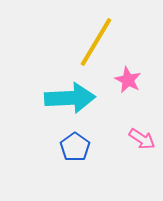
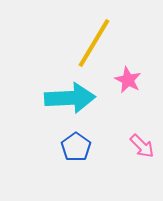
yellow line: moved 2 px left, 1 px down
pink arrow: moved 7 px down; rotated 12 degrees clockwise
blue pentagon: moved 1 px right
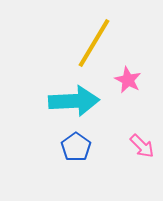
cyan arrow: moved 4 px right, 3 px down
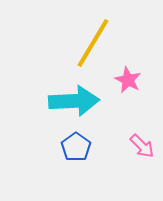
yellow line: moved 1 px left
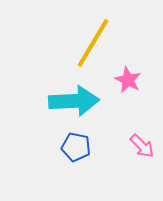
blue pentagon: rotated 24 degrees counterclockwise
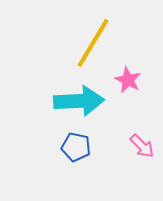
cyan arrow: moved 5 px right
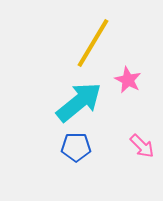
cyan arrow: moved 1 px down; rotated 36 degrees counterclockwise
blue pentagon: rotated 12 degrees counterclockwise
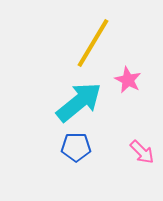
pink arrow: moved 6 px down
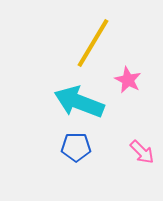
cyan arrow: rotated 120 degrees counterclockwise
